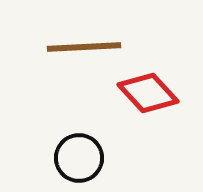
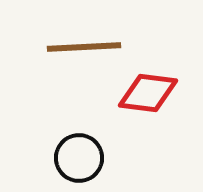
red diamond: rotated 40 degrees counterclockwise
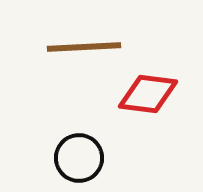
red diamond: moved 1 px down
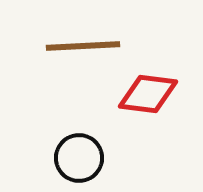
brown line: moved 1 px left, 1 px up
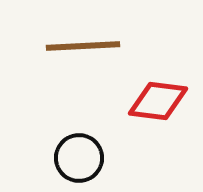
red diamond: moved 10 px right, 7 px down
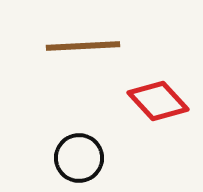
red diamond: rotated 40 degrees clockwise
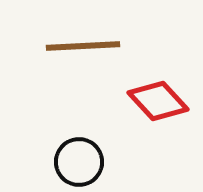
black circle: moved 4 px down
